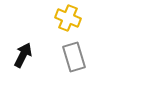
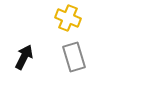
black arrow: moved 1 px right, 2 px down
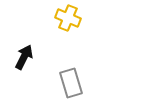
gray rectangle: moved 3 px left, 26 px down
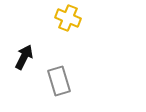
gray rectangle: moved 12 px left, 2 px up
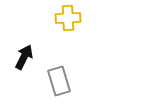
yellow cross: rotated 25 degrees counterclockwise
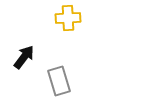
black arrow: rotated 10 degrees clockwise
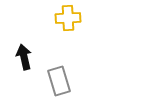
black arrow: rotated 50 degrees counterclockwise
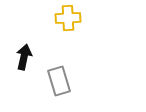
black arrow: rotated 25 degrees clockwise
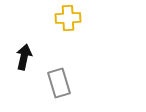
gray rectangle: moved 2 px down
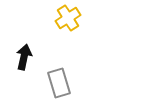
yellow cross: rotated 30 degrees counterclockwise
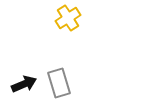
black arrow: moved 27 px down; rotated 55 degrees clockwise
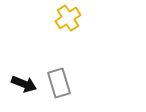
black arrow: rotated 45 degrees clockwise
